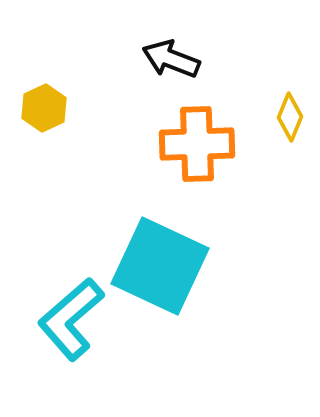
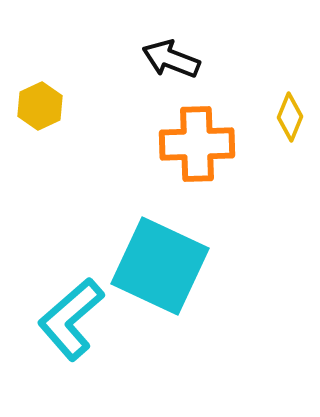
yellow hexagon: moved 4 px left, 2 px up
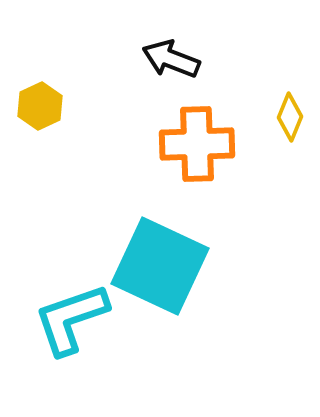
cyan L-shape: rotated 22 degrees clockwise
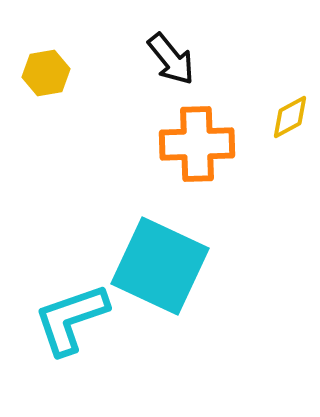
black arrow: rotated 150 degrees counterclockwise
yellow hexagon: moved 6 px right, 33 px up; rotated 15 degrees clockwise
yellow diamond: rotated 39 degrees clockwise
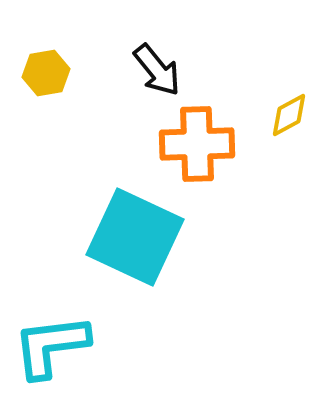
black arrow: moved 14 px left, 11 px down
yellow diamond: moved 1 px left, 2 px up
cyan square: moved 25 px left, 29 px up
cyan L-shape: moved 20 px left, 27 px down; rotated 12 degrees clockwise
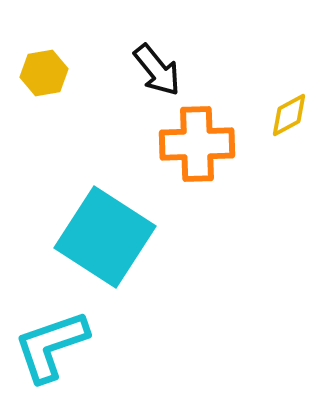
yellow hexagon: moved 2 px left
cyan square: moved 30 px left; rotated 8 degrees clockwise
cyan L-shape: rotated 12 degrees counterclockwise
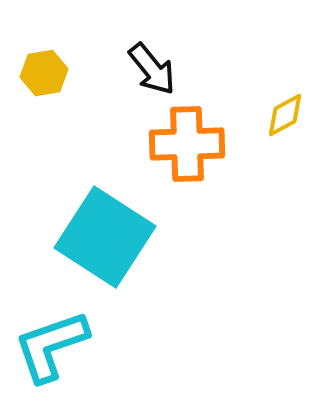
black arrow: moved 5 px left, 1 px up
yellow diamond: moved 4 px left
orange cross: moved 10 px left
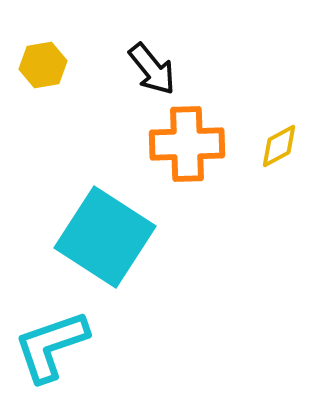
yellow hexagon: moved 1 px left, 8 px up
yellow diamond: moved 6 px left, 31 px down
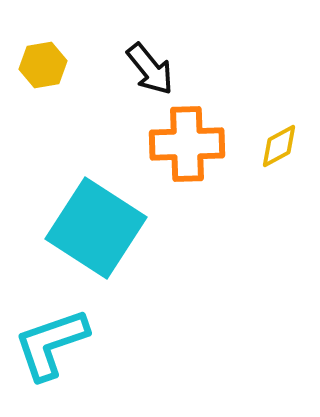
black arrow: moved 2 px left
cyan square: moved 9 px left, 9 px up
cyan L-shape: moved 2 px up
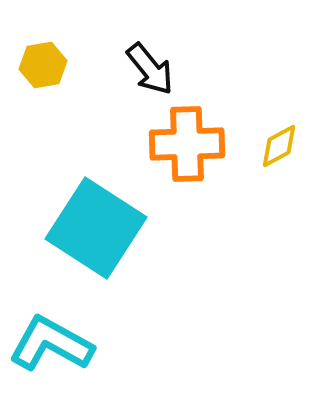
cyan L-shape: rotated 48 degrees clockwise
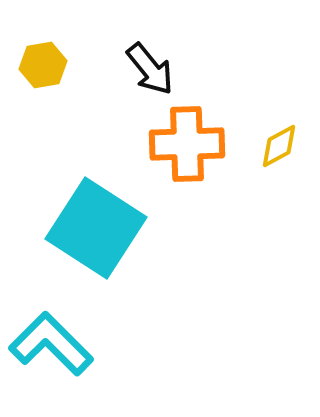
cyan L-shape: rotated 16 degrees clockwise
